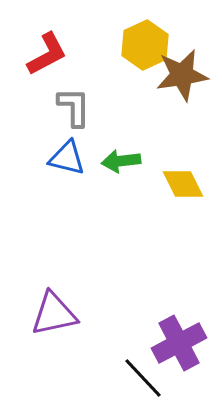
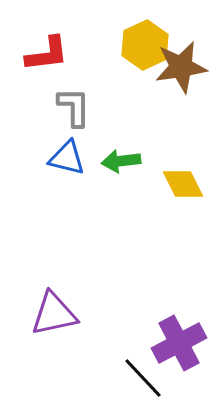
red L-shape: rotated 21 degrees clockwise
brown star: moved 1 px left, 8 px up
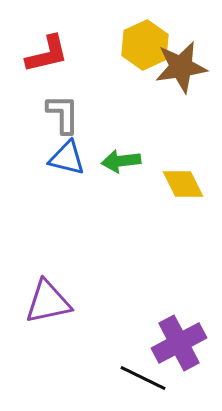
red L-shape: rotated 6 degrees counterclockwise
gray L-shape: moved 11 px left, 7 px down
purple triangle: moved 6 px left, 12 px up
black line: rotated 21 degrees counterclockwise
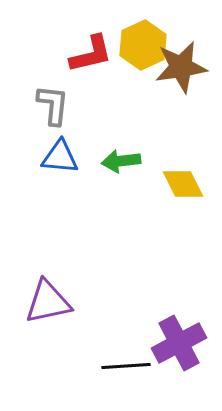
yellow hexagon: moved 2 px left
red L-shape: moved 44 px right
gray L-shape: moved 10 px left, 9 px up; rotated 6 degrees clockwise
blue triangle: moved 7 px left, 1 px up; rotated 9 degrees counterclockwise
black line: moved 17 px left, 12 px up; rotated 30 degrees counterclockwise
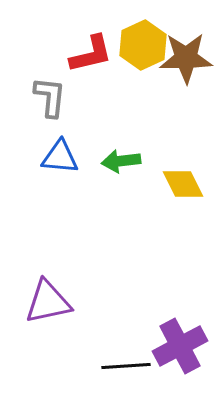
brown star: moved 5 px right, 9 px up; rotated 8 degrees clockwise
gray L-shape: moved 3 px left, 8 px up
purple cross: moved 1 px right, 3 px down
